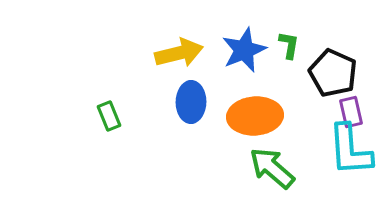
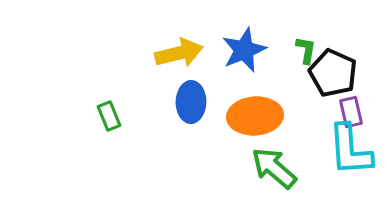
green L-shape: moved 17 px right, 5 px down
green arrow: moved 2 px right
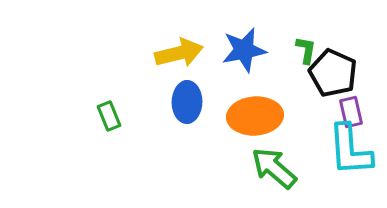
blue star: rotated 12 degrees clockwise
blue ellipse: moved 4 px left
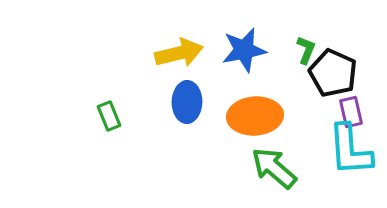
green L-shape: rotated 12 degrees clockwise
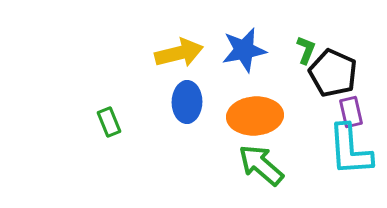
green rectangle: moved 6 px down
green arrow: moved 13 px left, 3 px up
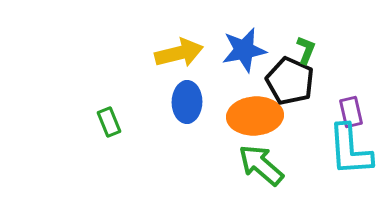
black pentagon: moved 43 px left, 8 px down
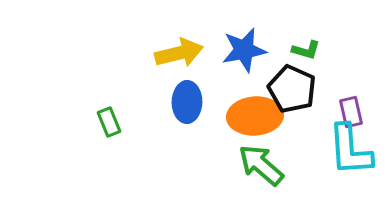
green L-shape: rotated 84 degrees clockwise
black pentagon: moved 2 px right, 8 px down
